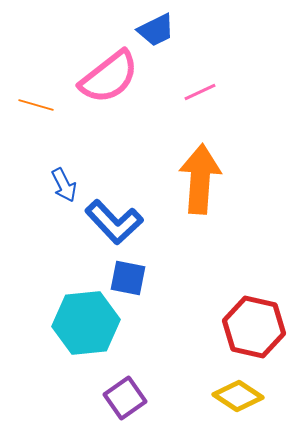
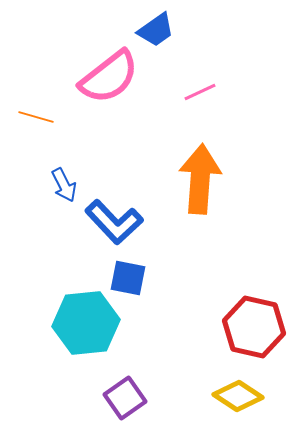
blue trapezoid: rotated 9 degrees counterclockwise
orange line: moved 12 px down
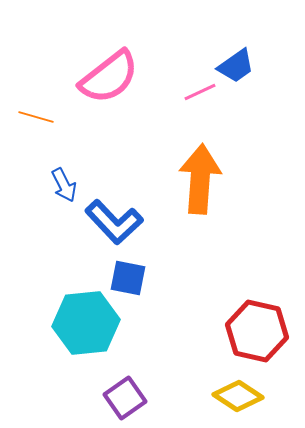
blue trapezoid: moved 80 px right, 36 px down
red hexagon: moved 3 px right, 4 px down
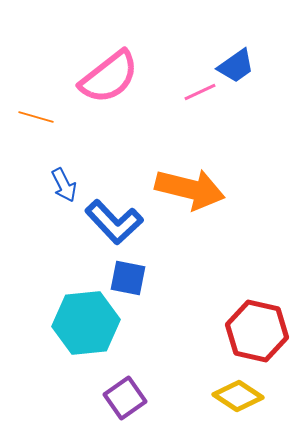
orange arrow: moved 10 px left, 10 px down; rotated 100 degrees clockwise
